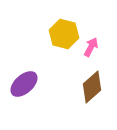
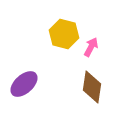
brown diamond: rotated 40 degrees counterclockwise
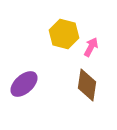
brown diamond: moved 5 px left, 2 px up
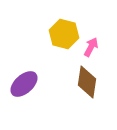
brown diamond: moved 3 px up
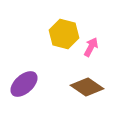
brown diamond: moved 5 px down; rotated 64 degrees counterclockwise
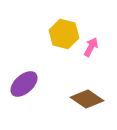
brown diamond: moved 12 px down
